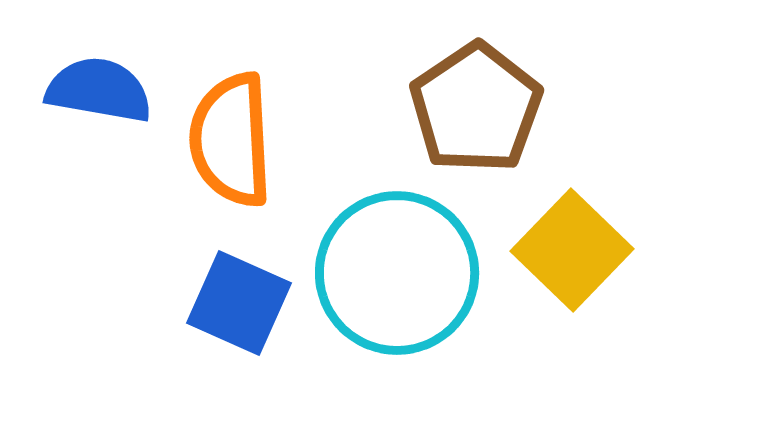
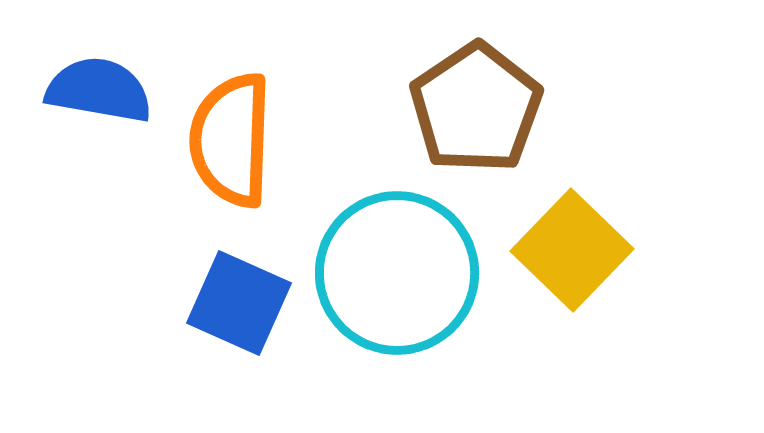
orange semicircle: rotated 5 degrees clockwise
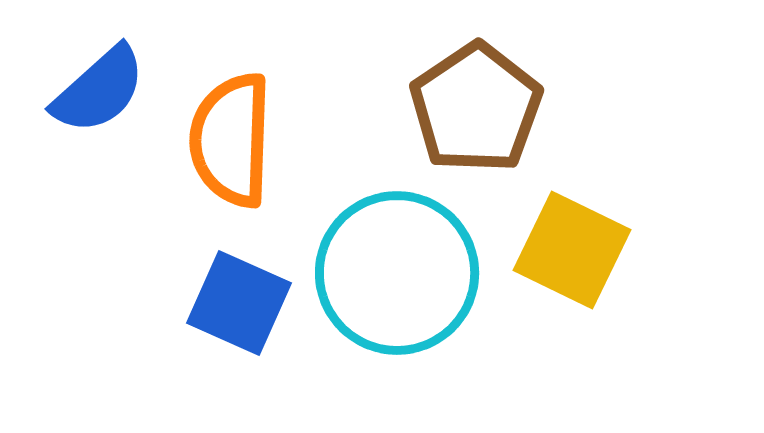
blue semicircle: rotated 128 degrees clockwise
yellow square: rotated 18 degrees counterclockwise
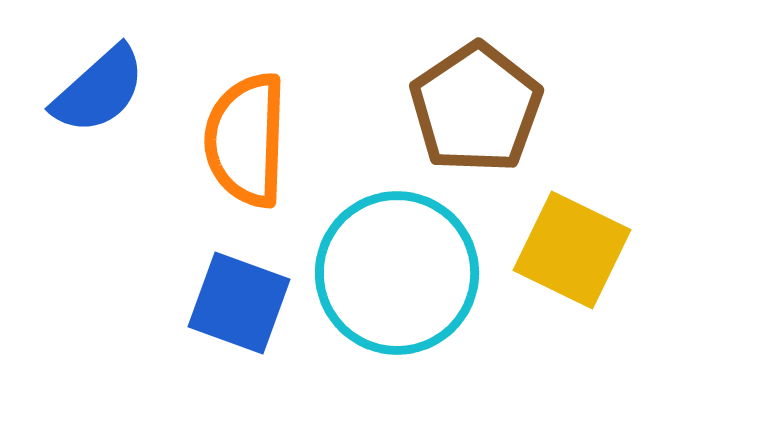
orange semicircle: moved 15 px right
blue square: rotated 4 degrees counterclockwise
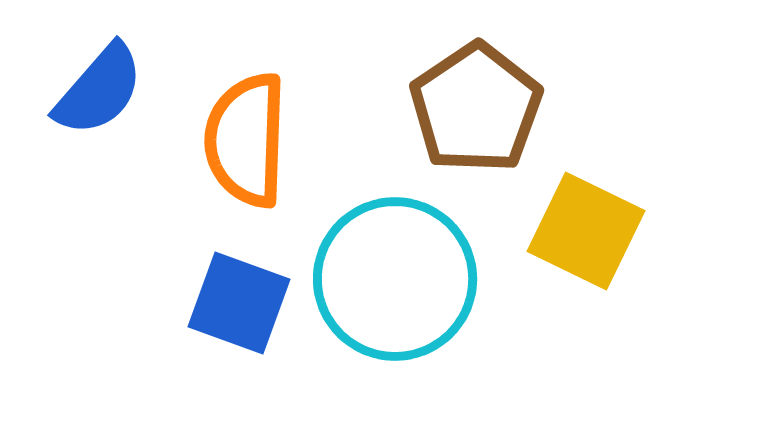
blue semicircle: rotated 7 degrees counterclockwise
yellow square: moved 14 px right, 19 px up
cyan circle: moved 2 px left, 6 px down
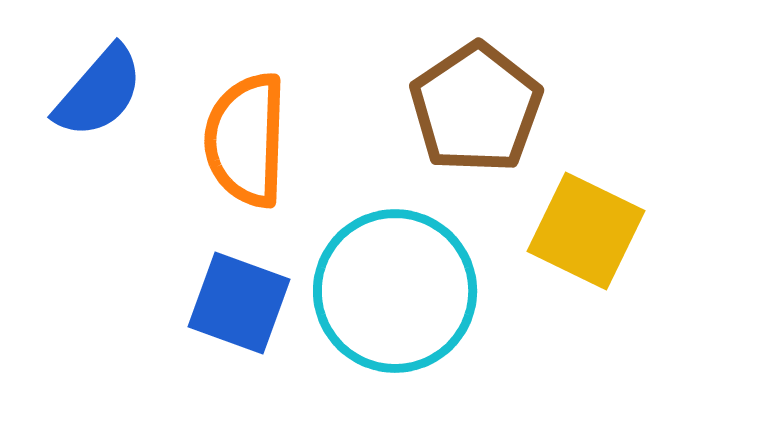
blue semicircle: moved 2 px down
cyan circle: moved 12 px down
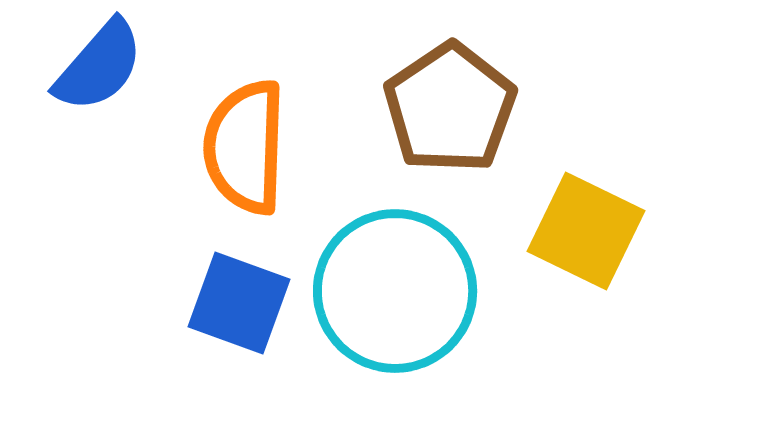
blue semicircle: moved 26 px up
brown pentagon: moved 26 px left
orange semicircle: moved 1 px left, 7 px down
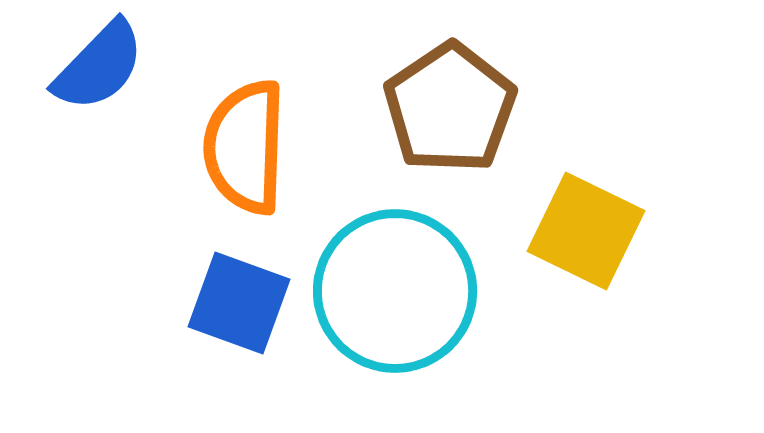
blue semicircle: rotated 3 degrees clockwise
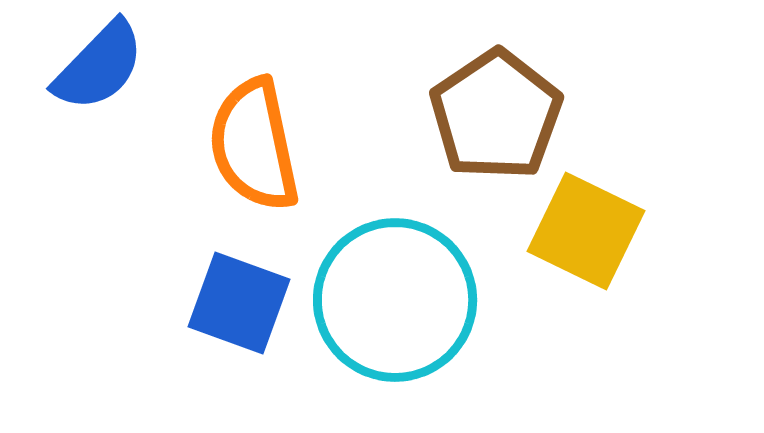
brown pentagon: moved 46 px right, 7 px down
orange semicircle: moved 9 px right, 2 px up; rotated 14 degrees counterclockwise
cyan circle: moved 9 px down
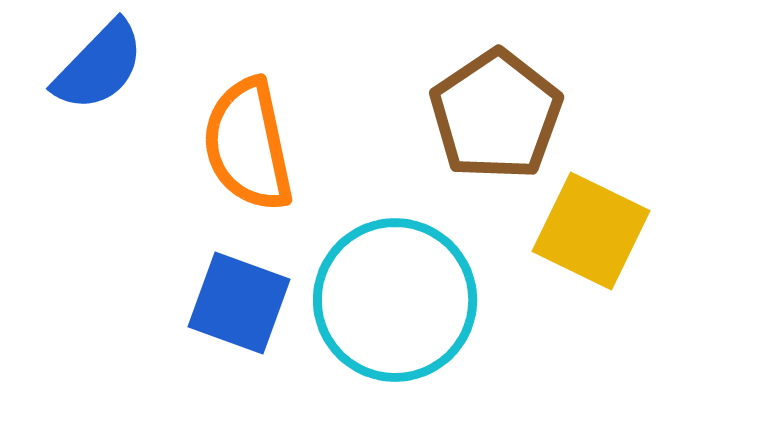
orange semicircle: moved 6 px left
yellow square: moved 5 px right
